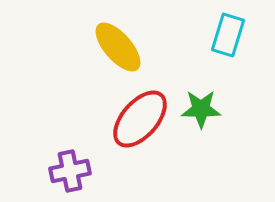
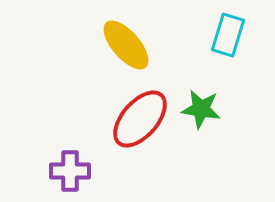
yellow ellipse: moved 8 px right, 2 px up
green star: rotated 9 degrees clockwise
purple cross: rotated 12 degrees clockwise
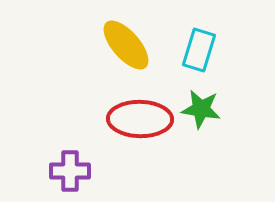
cyan rectangle: moved 29 px left, 15 px down
red ellipse: rotated 50 degrees clockwise
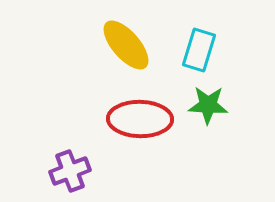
green star: moved 7 px right, 4 px up; rotated 6 degrees counterclockwise
purple cross: rotated 21 degrees counterclockwise
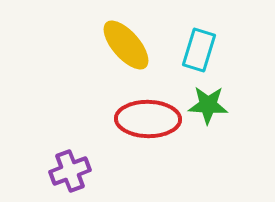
red ellipse: moved 8 px right
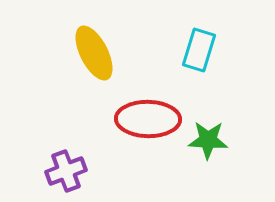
yellow ellipse: moved 32 px left, 8 px down; rotated 14 degrees clockwise
green star: moved 35 px down
purple cross: moved 4 px left
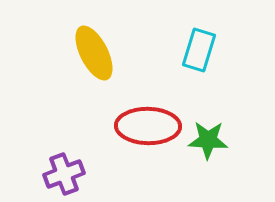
red ellipse: moved 7 px down
purple cross: moved 2 px left, 3 px down
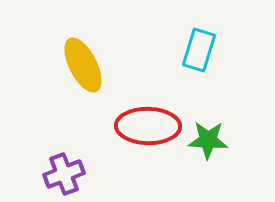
yellow ellipse: moved 11 px left, 12 px down
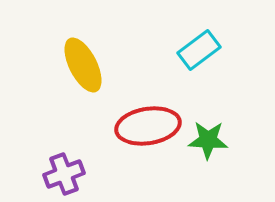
cyan rectangle: rotated 36 degrees clockwise
red ellipse: rotated 10 degrees counterclockwise
